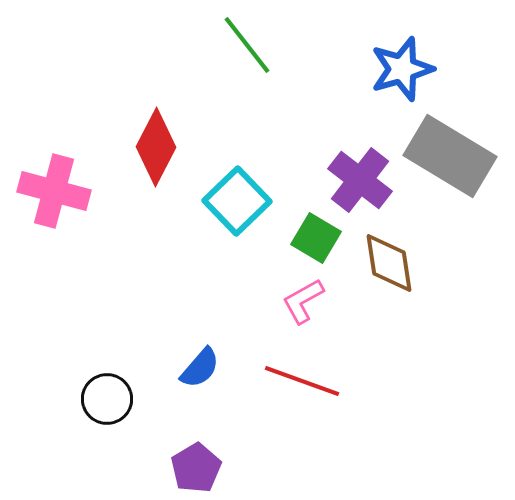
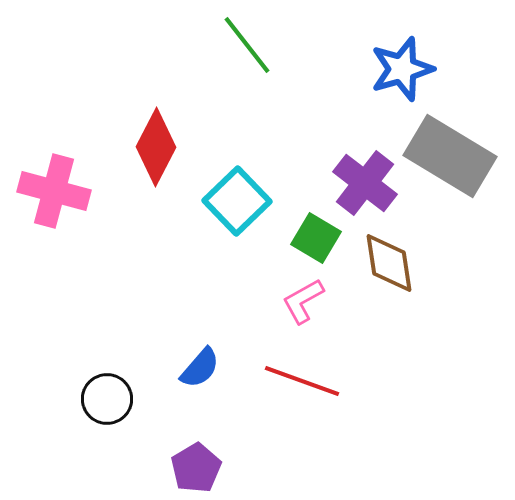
purple cross: moved 5 px right, 3 px down
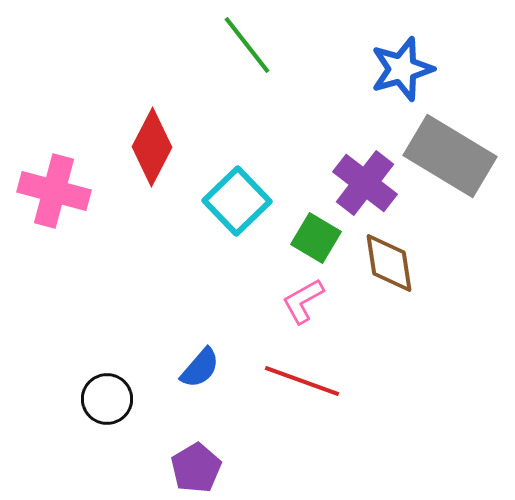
red diamond: moved 4 px left
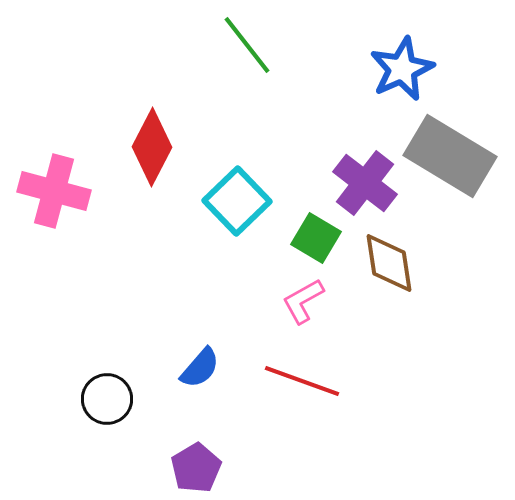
blue star: rotated 8 degrees counterclockwise
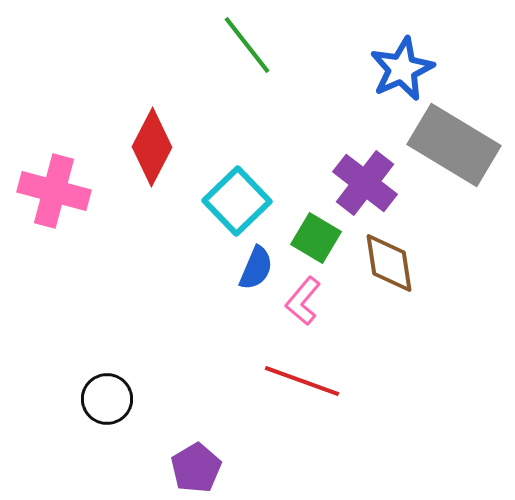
gray rectangle: moved 4 px right, 11 px up
pink L-shape: rotated 21 degrees counterclockwise
blue semicircle: moved 56 px right, 100 px up; rotated 18 degrees counterclockwise
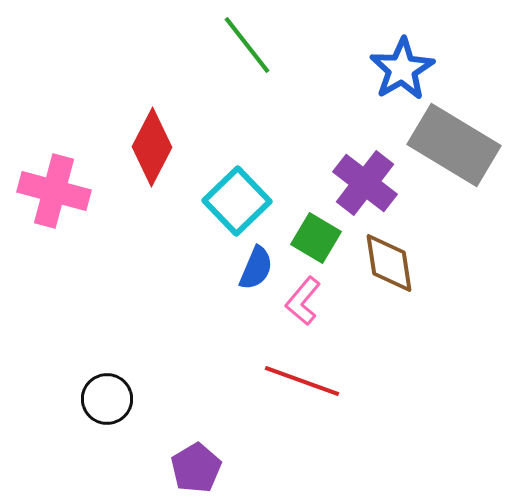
blue star: rotated 6 degrees counterclockwise
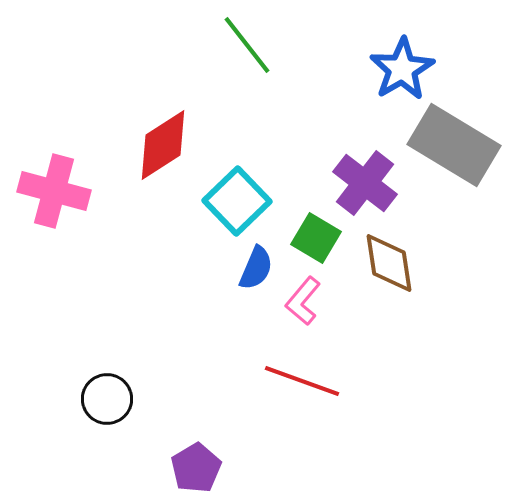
red diamond: moved 11 px right, 2 px up; rotated 30 degrees clockwise
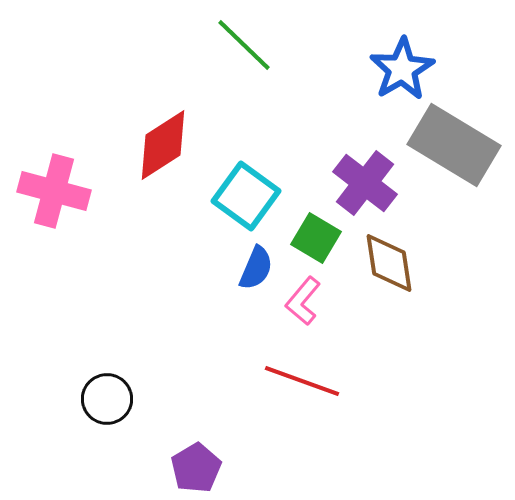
green line: moved 3 px left; rotated 8 degrees counterclockwise
cyan square: moved 9 px right, 5 px up; rotated 10 degrees counterclockwise
